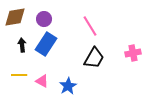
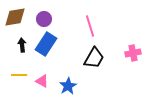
pink line: rotated 15 degrees clockwise
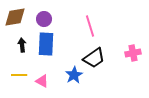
blue rectangle: rotated 30 degrees counterclockwise
black trapezoid: rotated 25 degrees clockwise
blue star: moved 6 px right, 11 px up
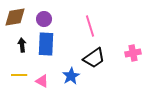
blue star: moved 3 px left, 1 px down
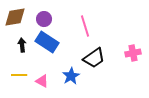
pink line: moved 5 px left
blue rectangle: moved 1 px right, 2 px up; rotated 60 degrees counterclockwise
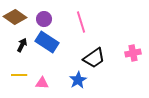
brown diamond: rotated 45 degrees clockwise
pink line: moved 4 px left, 4 px up
black arrow: rotated 32 degrees clockwise
blue star: moved 7 px right, 4 px down
pink triangle: moved 2 px down; rotated 24 degrees counterclockwise
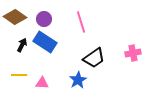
blue rectangle: moved 2 px left
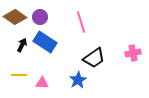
purple circle: moved 4 px left, 2 px up
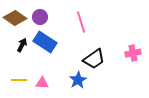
brown diamond: moved 1 px down
black trapezoid: moved 1 px down
yellow line: moved 5 px down
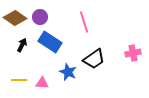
pink line: moved 3 px right
blue rectangle: moved 5 px right
blue star: moved 10 px left, 8 px up; rotated 18 degrees counterclockwise
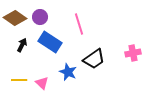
pink line: moved 5 px left, 2 px down
pink triangle: rotated 40 degrees clockwise
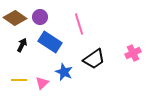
pink cross: rotated 14 degrees counterclockwise
blue star: moved 4 px left
pink triangle: rotated 32 degrees clockwise
